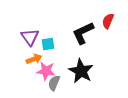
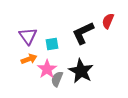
purple triangle: moved 2 px left, 1 px up
cyan square: moved 4 px right
orange arrow: moved 5 px left
pink star: moved 1 px right, 2 px up; rotated 30 degrees clockwise
gray semicircle: moved 3 px right, 4 px up
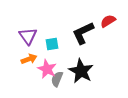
red semicircle: rotated 35 degrees clockwise
pink star: rotated 12 degrees counterclockwise
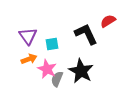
black L-shape: moved 3 px right, 1 px down; rotated 90 degrees clockwise
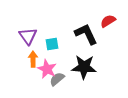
orange arrow: moved 4 px right; rotated 70 degrees counterclockwise
black star: moved 3 px right, 4 px up; rotated 25 degrees counterclockwise
gray semicircle: rotated 28 degrees clockwise
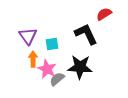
red semicircle: moved 4 px left, 7 px up
black star: moved 4 px left
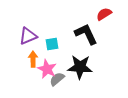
purple triangle: rotated 42 degrees clockwise
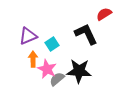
cyan square: rotated 24 degrees counterclockwise
black star: moved 1 px left, 4 px down
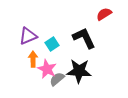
black L-shape: moved 2 px left, 4 px down
